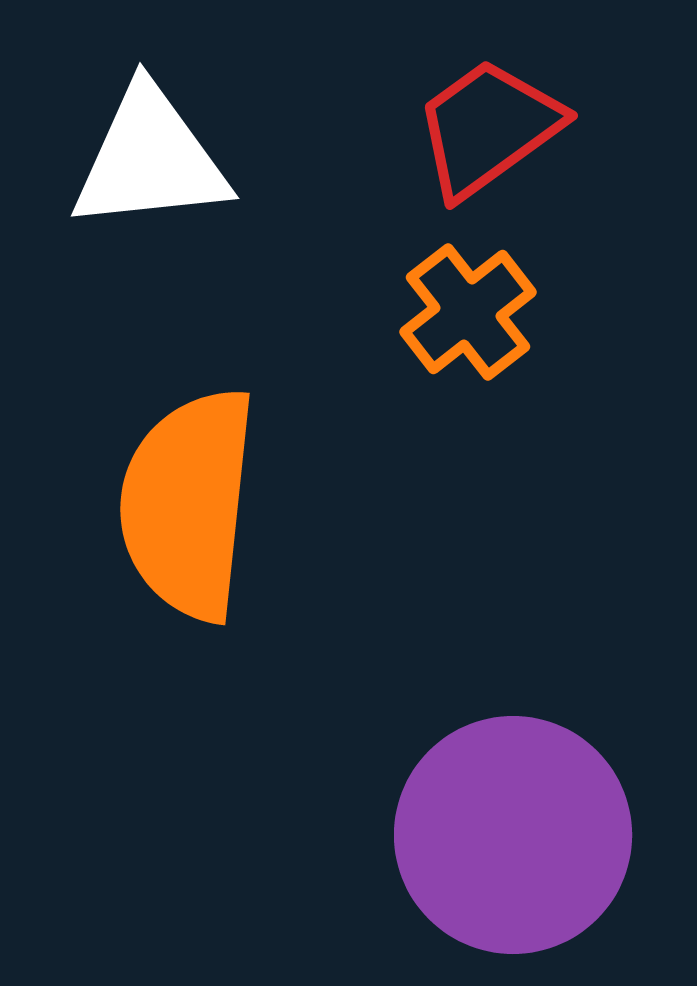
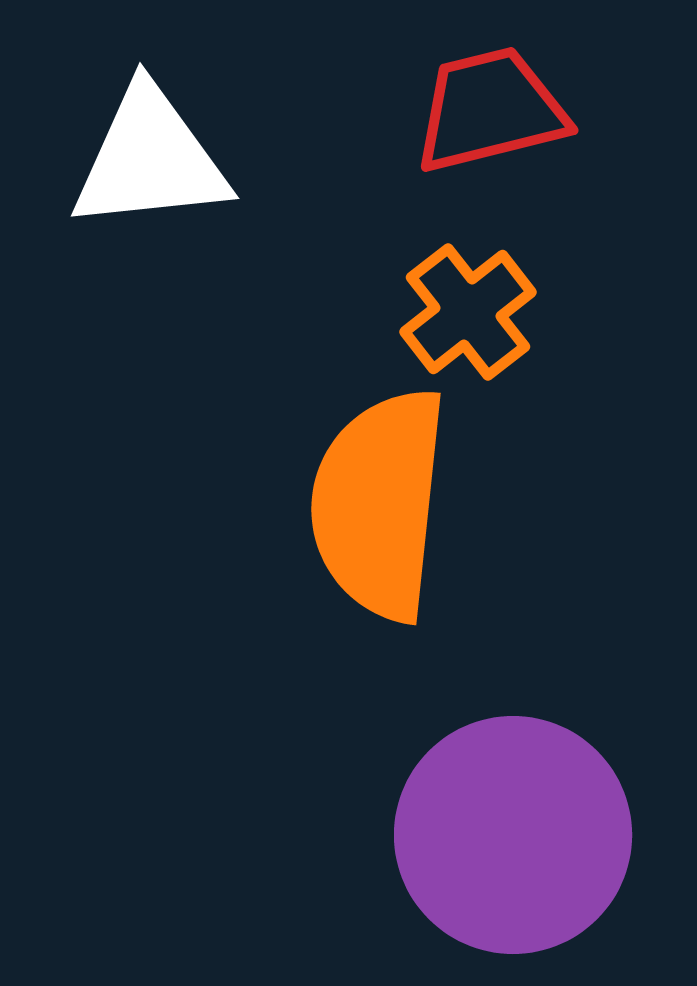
red trapezoid: moved 2 px right, 18 px up; rotated 22 degrees clockwise
orange semicircle: moved 191 px right
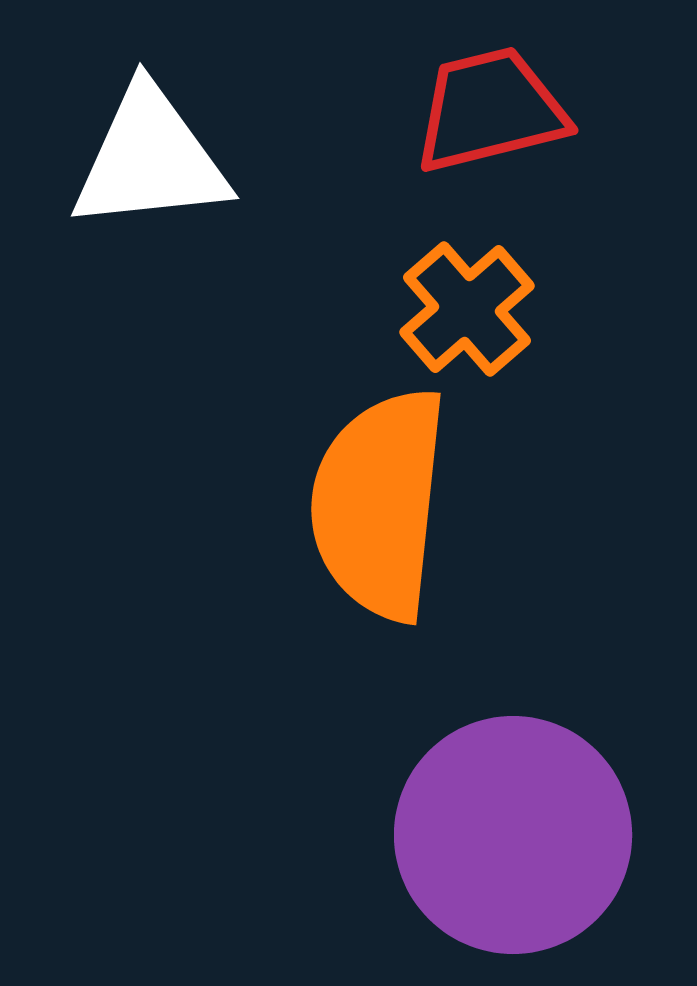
orange cross: moved 1 px left, 3 px up; rotated 3 degrees counterclockwise
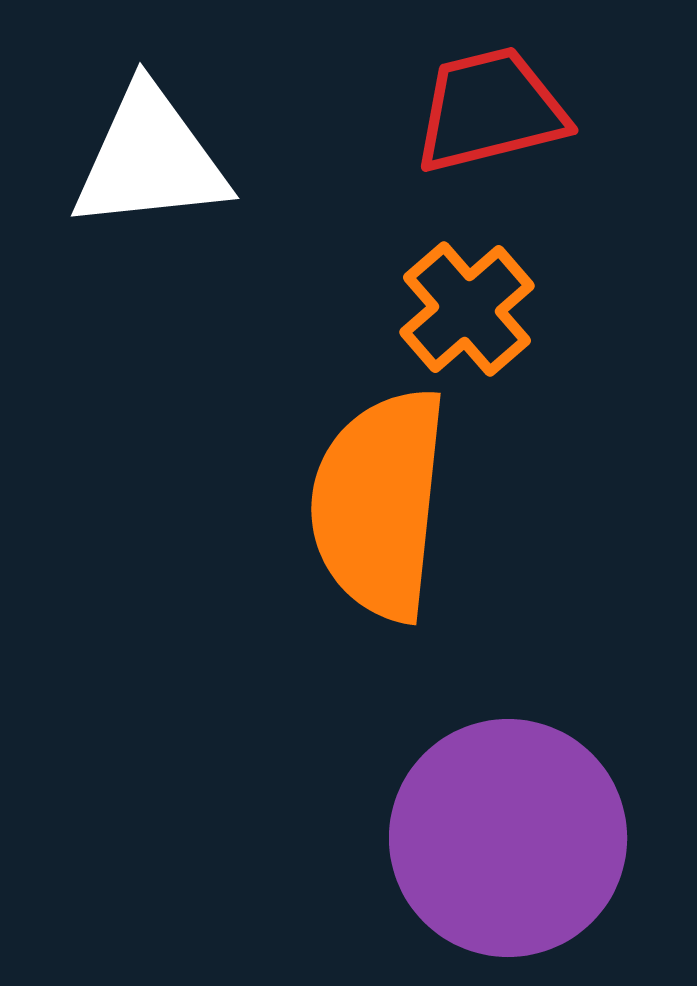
purple circle: moved 5 px left, 3 px down
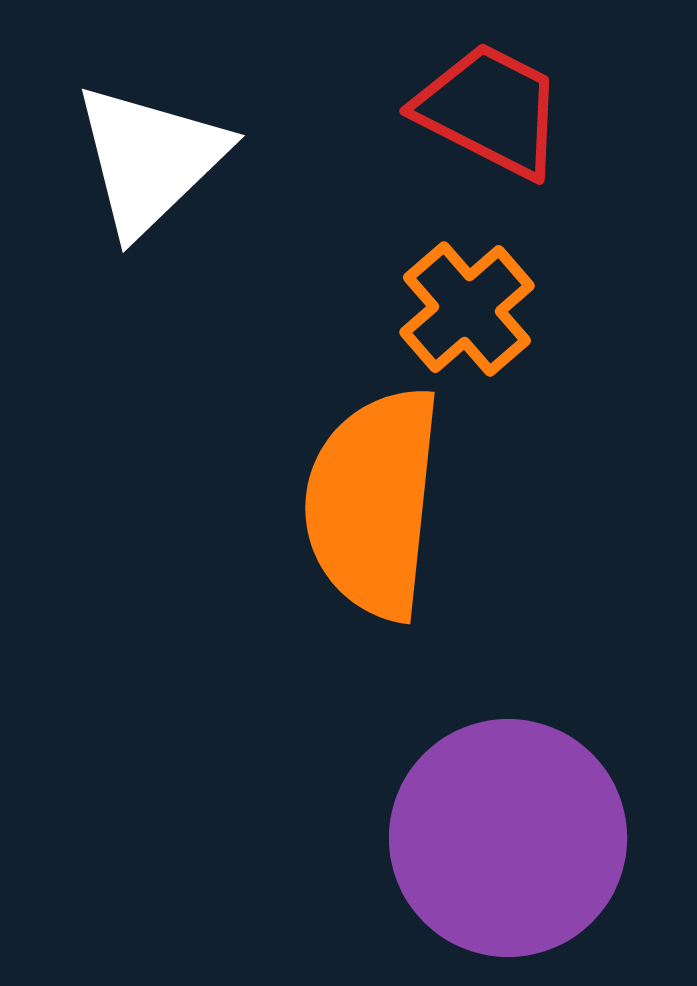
red trapezoid: rotated 41 degrees clockwise
white triangle: rotated 38 degrees counterclockwise
orange semicircle: moved 6 px left, 1 px up
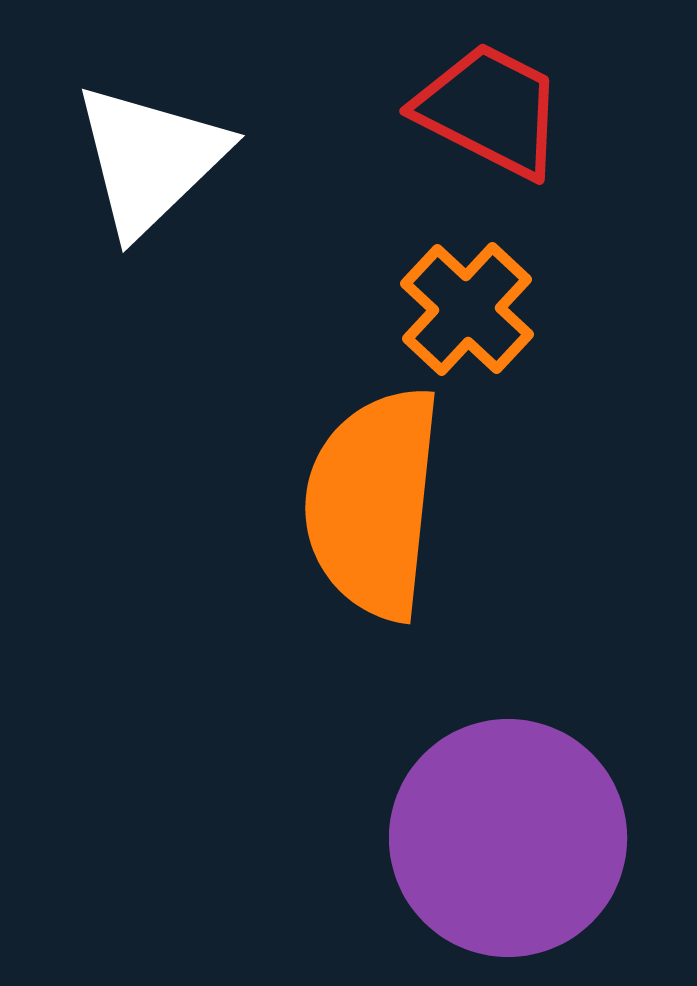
orange cross: rotated 6 degrees counterclockwise
